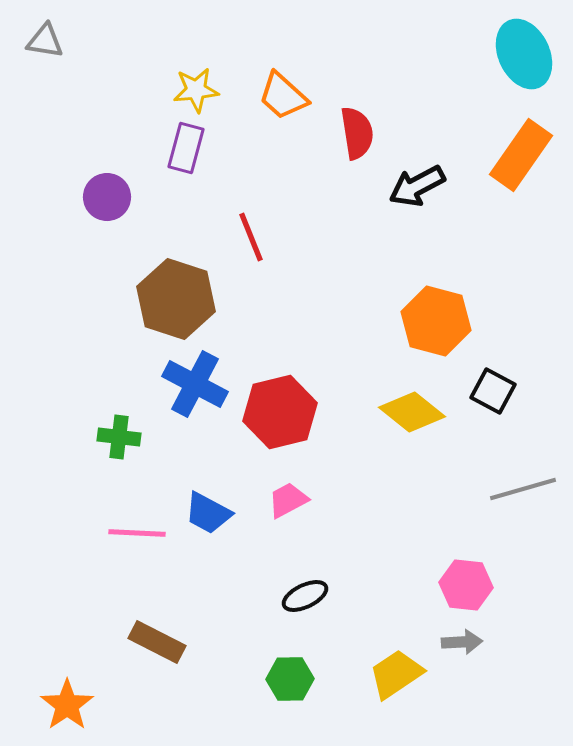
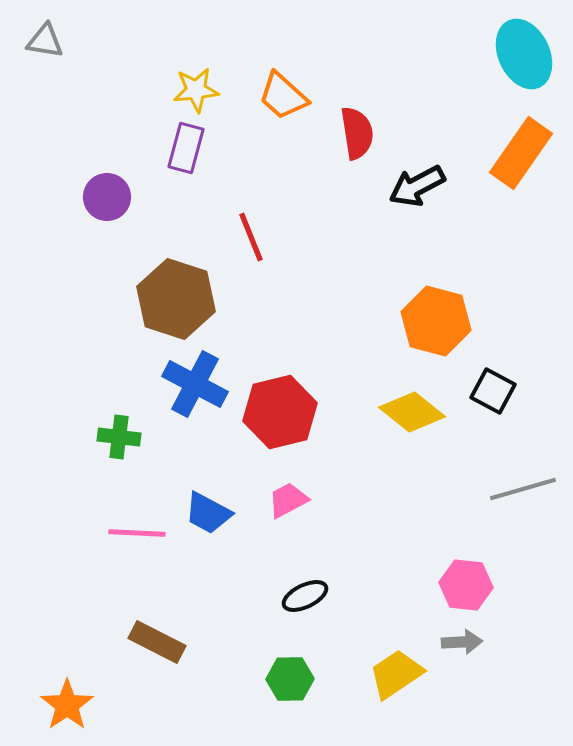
orange rectangle: moved 2 px up
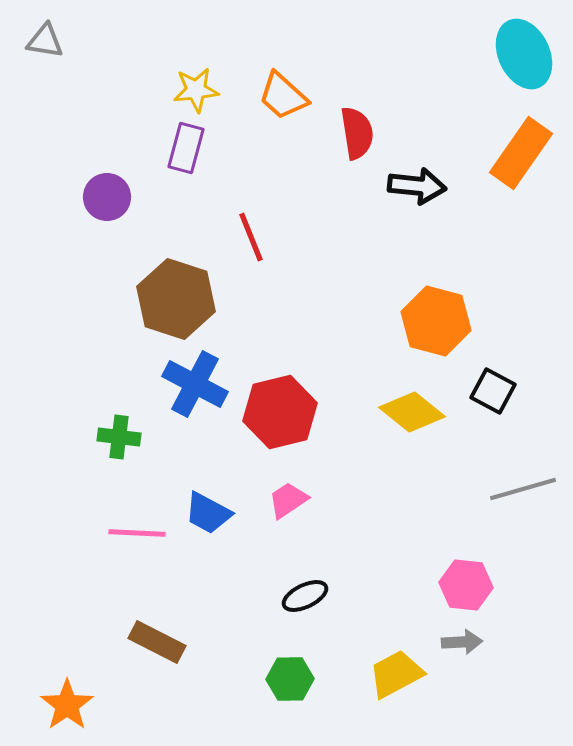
black arrow: rotated 146 degrees counterclockwise
pink trapezoid: rotated 6 degrees counterclockwise
yellow trapezoid: rotated 6 degrees clockwise
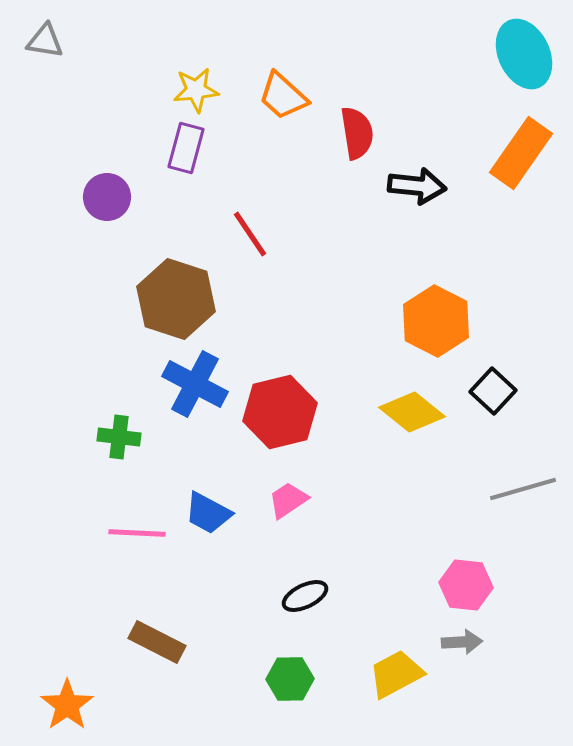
red line: moved 1 px left, 3 px up; rotated 12 degrees counterclockwise
orange hexagon: rotated 12 degrees clockwise
black square: rotated 15 degrees clockwise
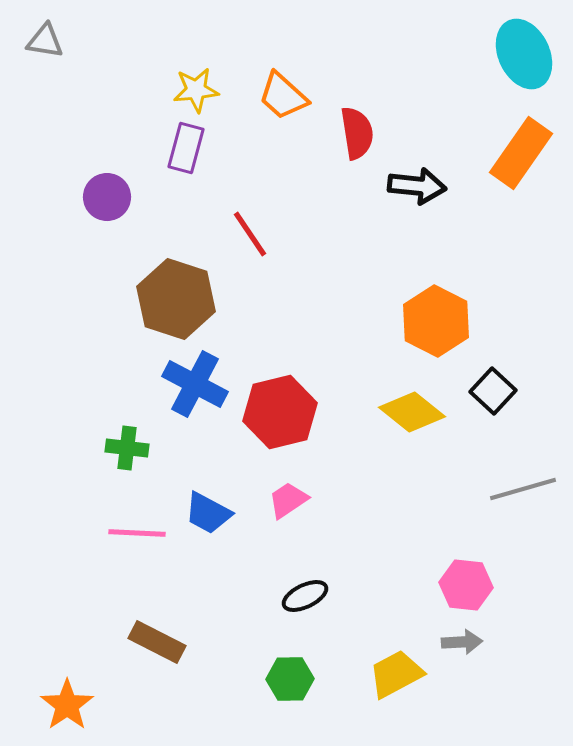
green cross: moved 8 px right, 11 px down
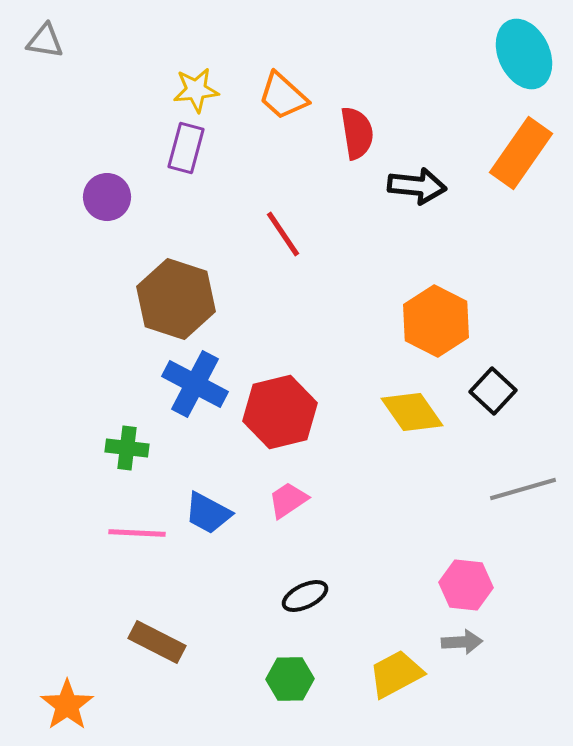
red line: moved 33 px right
yellow diamond: rotated 16 degrees clockwise
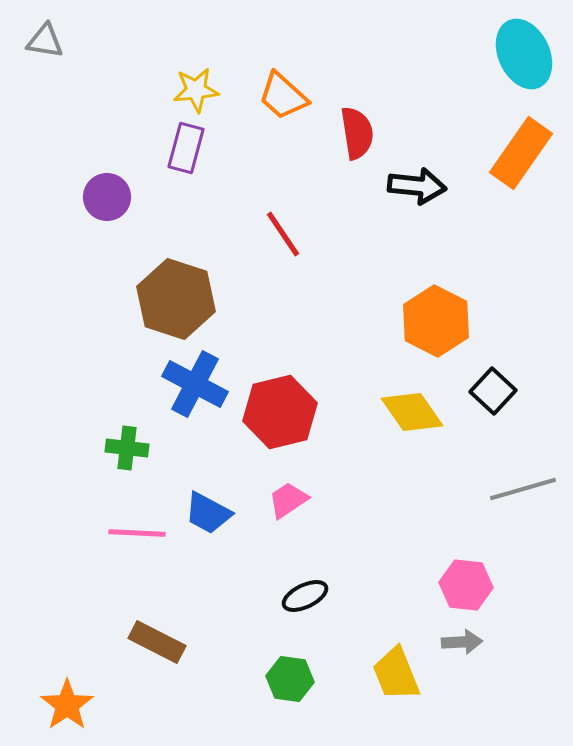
yellow trapezoid: rotated 84 degrees counterclockwise
green hexagon: rotated 9 degrees clockwise
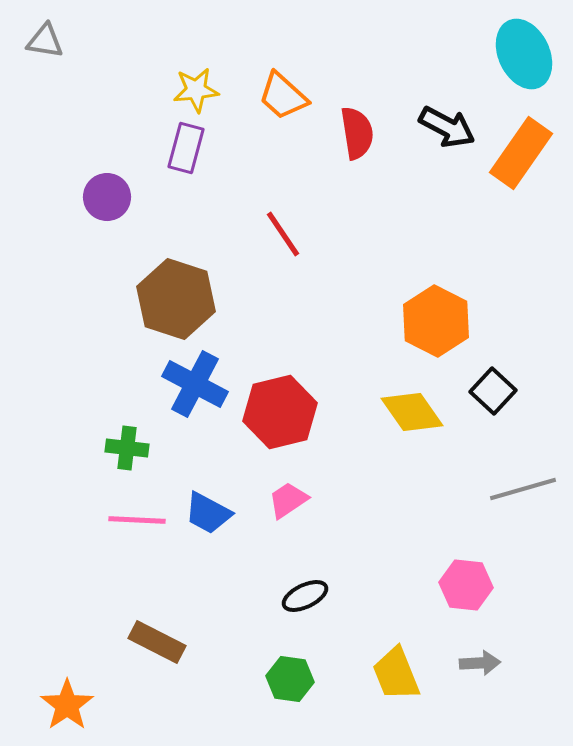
black arrow: moved 30 px right, 59 px up; rotated 22 degrees clockwise
pink line: moved 13 px up
gray arrow: moved 18 px right, 21 px down
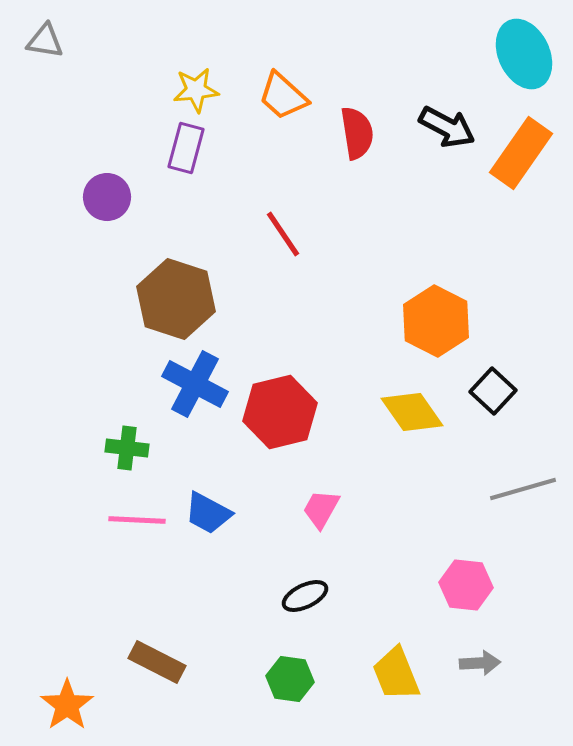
pink trapezoid: moved 33 px right, 9 px down; rotated 27 degrees counterclockwise
brown rectangle: moved 20 px down
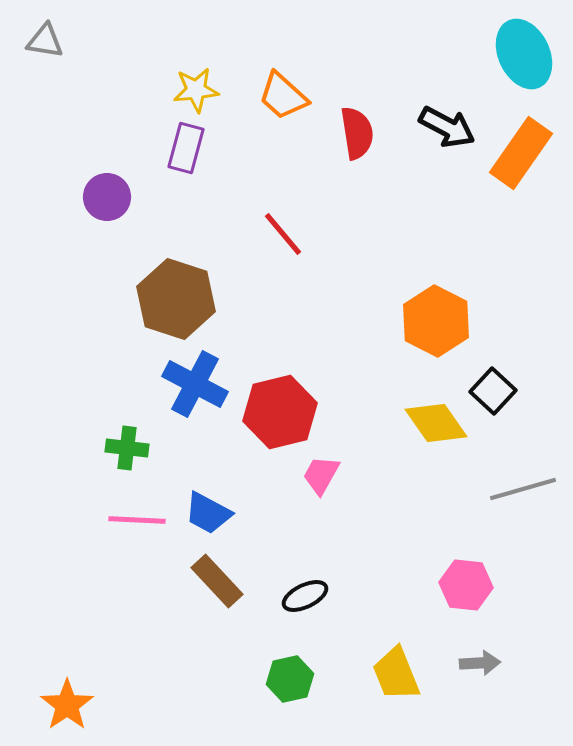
red line: rotated 6 degrees counterclockwise
yellow diamond: moved 24 px right, 11 px down
pink trapezoid: moved 34 px up
brown rectangle: moved 60 px right, 81 px up; rotated 20 degrees clockwise
green hexagon: rotated 21 degrees counterclockwise
